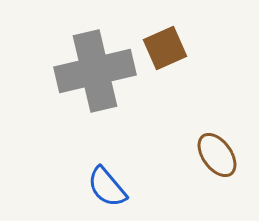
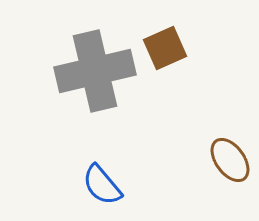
brown ellipse: moved 13 px right, 5 px down
blue semicircle: moved 5 px left, 2 px up
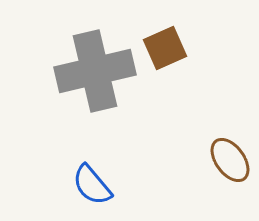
blue semicircle: moved 10 px left
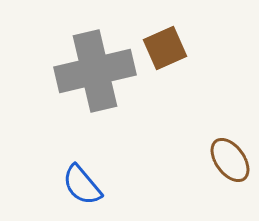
blue semicircle: moved 10 px left
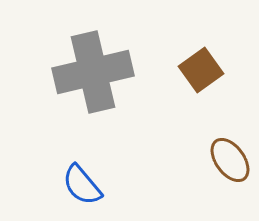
brown square: moved 36 px right, 22 px down; rotated 12 degrees counterclockwise
gray cross: moved 2 px left, 1 px down
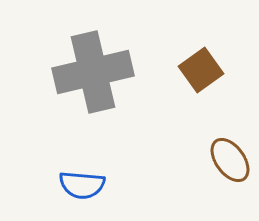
blue semicircle: rotated 45 degrees counterclockwise
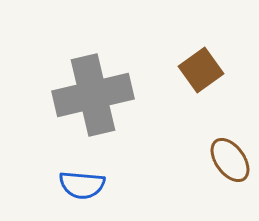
gray cross: moved 23 px down
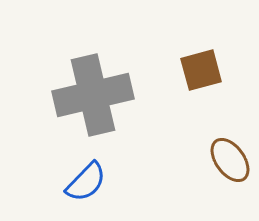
brown square: rotated 21 degrees clockwise
blue semicircle: moved 4 px right, 3 px up; rotated 51 degrees counterclockwise
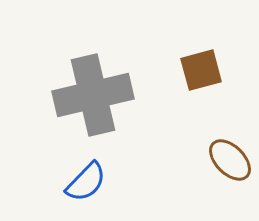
brown ellipse: rotated 9 degrees counterclockwise
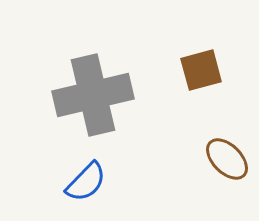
brown ellipse: moved 3 px left, 1 px up
